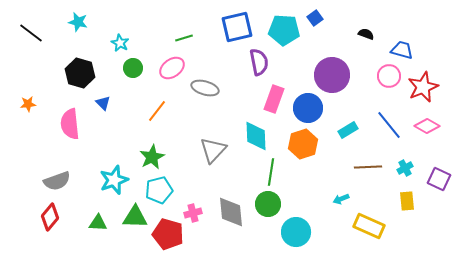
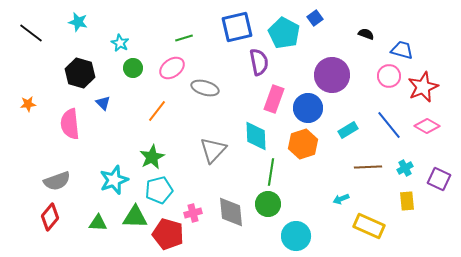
cyan pentagon at (284, 30): moved 3 px down; rotated 24 degrees clockwise
cyan circle at (296, 232): moved 4 px down
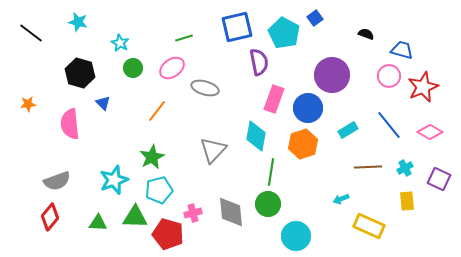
pink diamond at (427, 126): moved 3 px right, 6 px down
cyan diamond at (256, 136): rotated 12 degrees clockwise
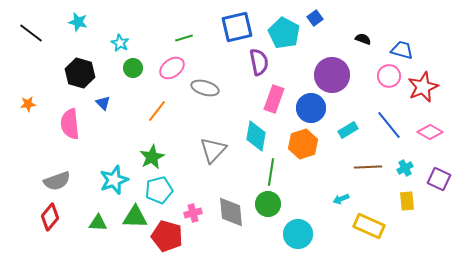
black semicircle at (366, 34): moved 3 px left, 5 px down
blue circle at (308, 108): moved 3 px right
red pentagon at (168, 234): moved 1 px left, 2 px down
cyan circle at (296, 236): moved 2 px right, 2 px up
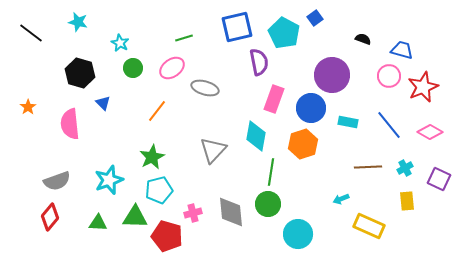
orange star at (28, 104): moved 3 px down; rotated 28 degrees counterclockwise
cyan rectangle at (348, 130): moved 8 px up; rotated 42 degrees clockwise
cyan star at (114, 180): moved 5 px left
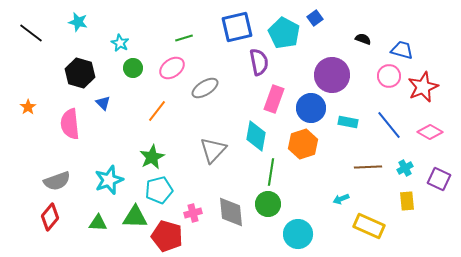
gray ellipse at (205, 88): rotated 48 degrees counterclockwise
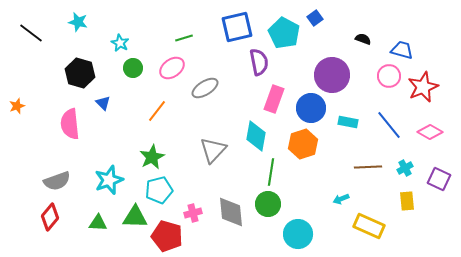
orange star at (28, 107): moved 11 px left, 1 px up; rotated 14 degrees clockwise
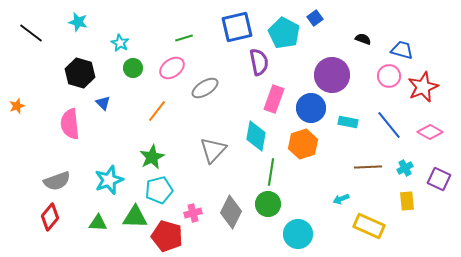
gray diamond at (231, 212): rotated 32 degrees clockwise
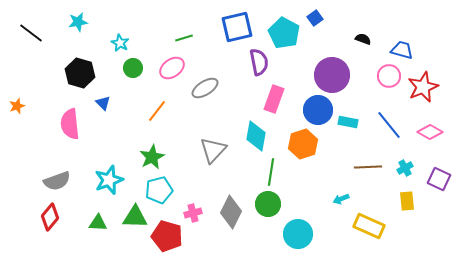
cyan star at (78, 22): rotated 24 degrees counterclockwise
blue circle at (311, 108): moved 7 px right, 2 px down
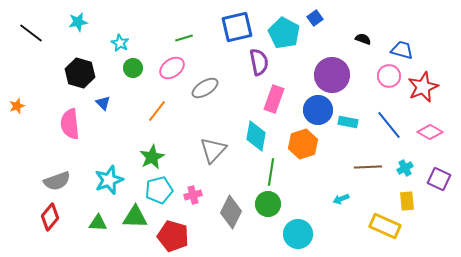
pink cross at (193, 213): moved 18 px up
yellow rectangle at (369, 226): moved 16 px right
red pentagon at (167, 236): moved 6 px right
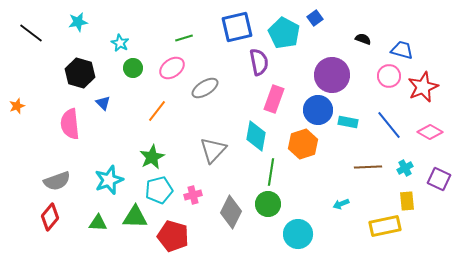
cyan arrow at (341, 199): moved 5 px down
yellow rectangle at (385, 226): rotated 36 degrees counterclockwise
